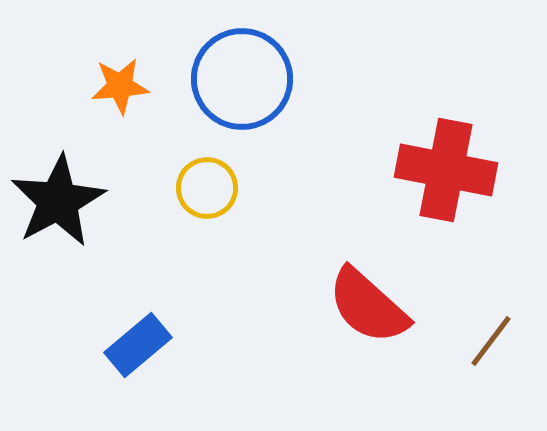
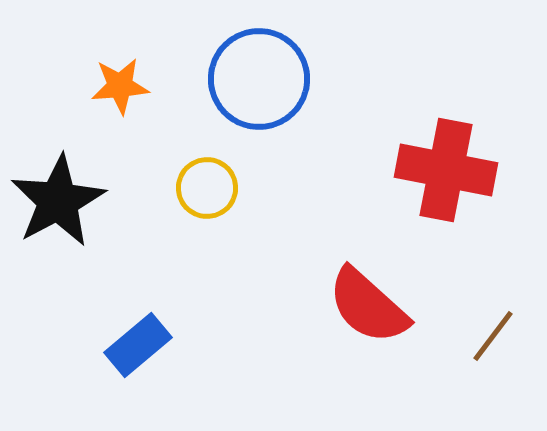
blue circle: moved 17 px right
brown line: moved 2 px right, 5 px up
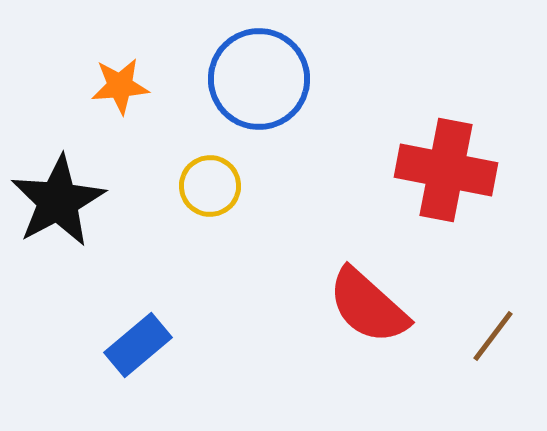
yellow circle: moved 3 px right, 2 px up
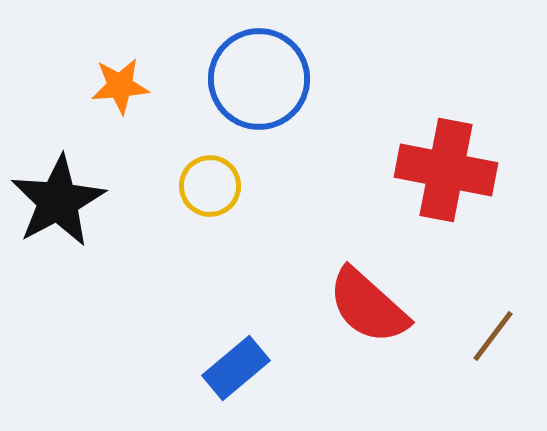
blue rectangle: moved 98 px right, 23 px down
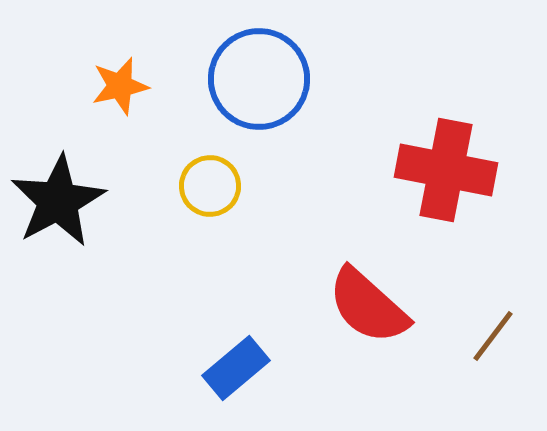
orange star: rotated 8 degrees counterclockwise
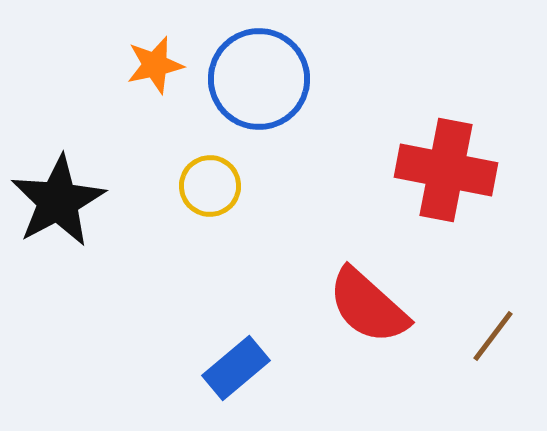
orange star: moved 35 px right, 21 px up
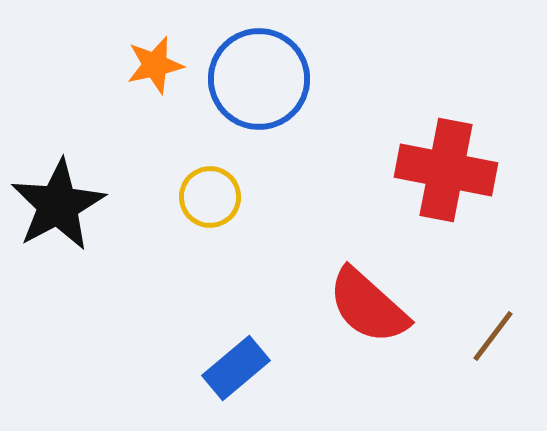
yellow circle: moved 11 px down
black star: moved 4 px down
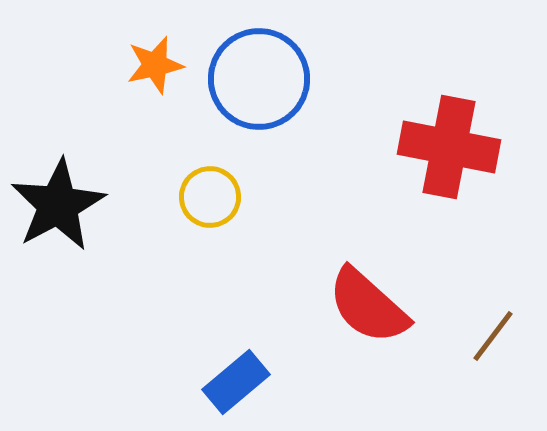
red cross: moved 3 px right, 23 px up
blue rectangle: moved 14 px down
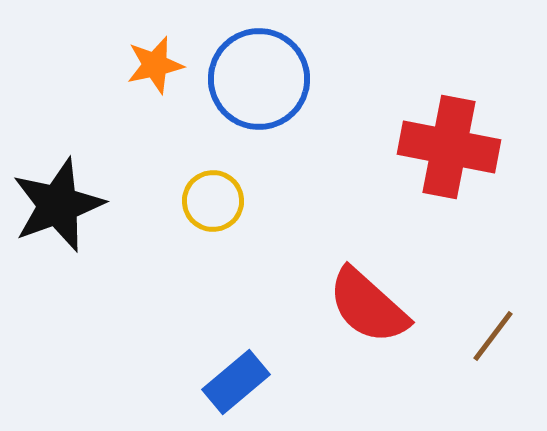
yellow circle: moved 3 px right, 4 px down
black star: rotated 8 degrees clockwise
